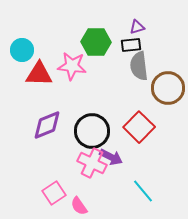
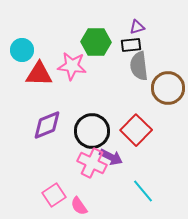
red square: moved 3 px left, 3 px down
pink square: moved 2 px down
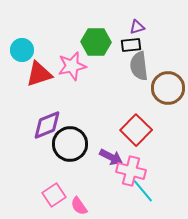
pink star: rotated 20 degrees counterclockwise
red triangle: rotated 20 degrees counterclockwise
black circle: moved 22 px left, 13 px down
pink cross: moved 39 px right, 8 px down; rotated 12 degrees counterclockwise
